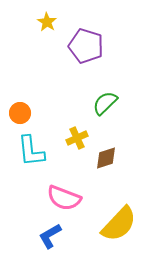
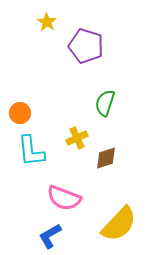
green semicircle: rotated 28 degrees counterclockwise
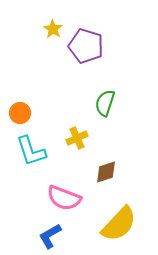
yellow star: moved 6 px right, 7 px down
cyan L-shape: rotated 12 degrees counterclockwise
brown diamond: moved 14 px down
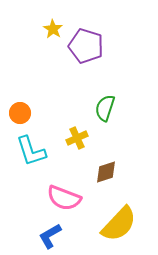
green semicircle: moved 5 px down
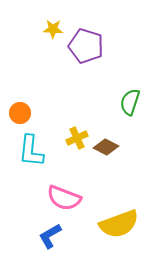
yellow star: rotated 30 degrees counterclockwise
green semicircle: moved 25 px right, 6 px up
cyan L-shape: rotated 24 degrees clockwise
brown diamond: moved 25 px up; rotated 45 degrees clockwise
yellow semicircle: rotated 27 degrees clockwise
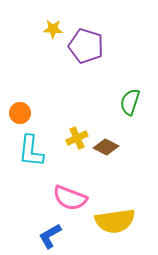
pink semicircle: moved 6 px right
yellow semicircle: moved 4 px left, 3 px up; rotated 12 degrees clockwise
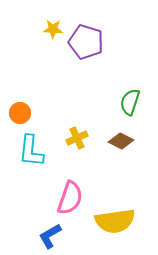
purple pentagon: moved 4 px up
brown diamond: moved 15 px right, 6 px up
pink semicircle: rotated 92 degrees counterclockwise
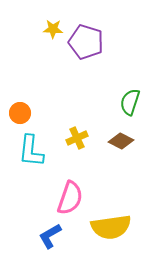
yellow semicircle: moved 4 px left, 6 px down
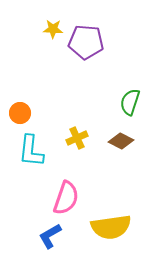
purple pentagon: rotated 12 degrees counterclockwise
pink semicircle: moved 4 px left
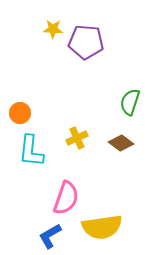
brown diamond: moved 2 px down; rotated 10 degrees clockwise
yellow semicircle: moved 9 px left
